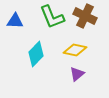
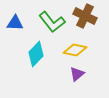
green L-shape: moved 5 px down; rotated 16 degrees counterclockwise
blue triangle: moved 2 px down
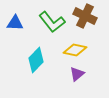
cyan diamond: moved 6 px down
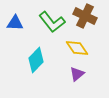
yellow diamond: moved 2 px right, 2 px up; rotated 45 degrees clockwise
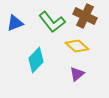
blue triangle: rotated 24 degrees counterclockwise
yellow diamond: moved 2 px up; rotated 15 degrees counterclockwise
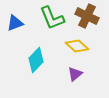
brown cross: moved 2 px right
green L-shape: moved 4 px up; rotated 16 degrees clockwise
purple triangle: moved 2 px left
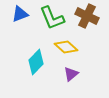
blue triangle: moved 5 px right, 9 px up
yellow diamond: moved 11 px left, 1 px down
cyan diamond: moved 2 px down
purple triangle: moved 4 px left
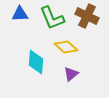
blue triangle: rotated 18 degrees clockwise
cyan diamond: rotated 40 degrees counterclockwise
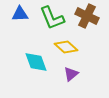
cyan diamond: rotated 25 degrees counterclockwise
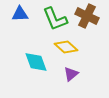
green L-shape: moved 3 px right, 1 px down
